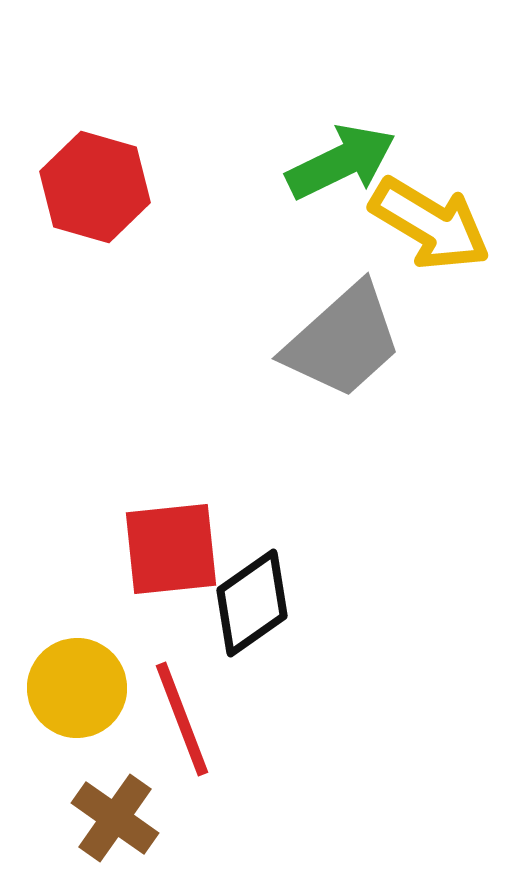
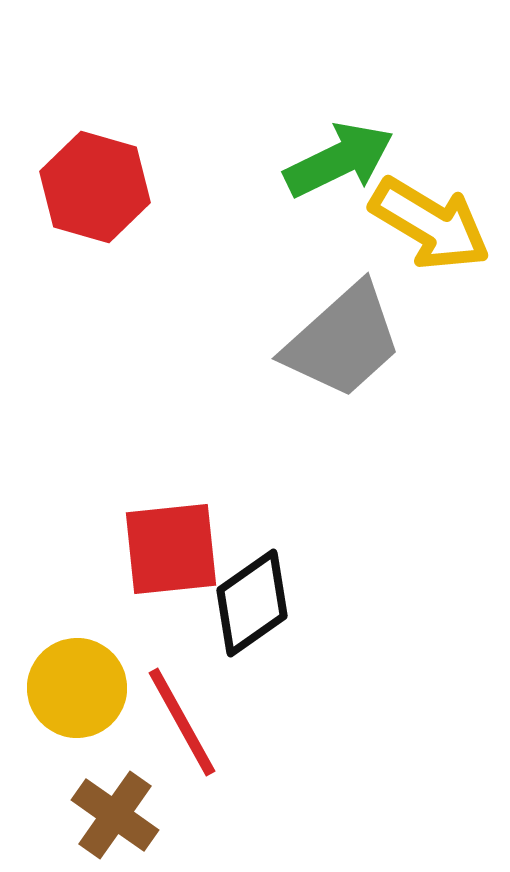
green arrow: moved 2 px left, 2 px up
red line: moved 3 px down; rotated 8 degrees counterclockwise
brown cross: moved 3 px up
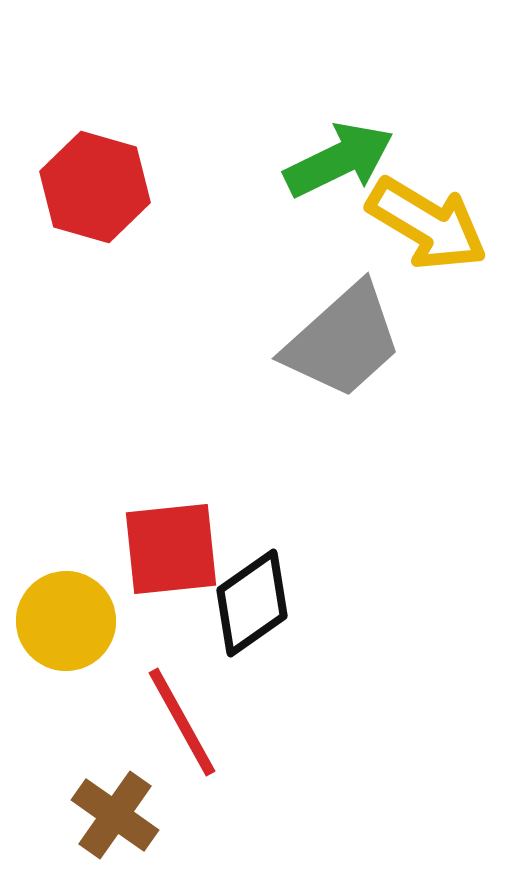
yellow arrow: moved 3 px left
yellow circle: moved 11 px left, 67 px up
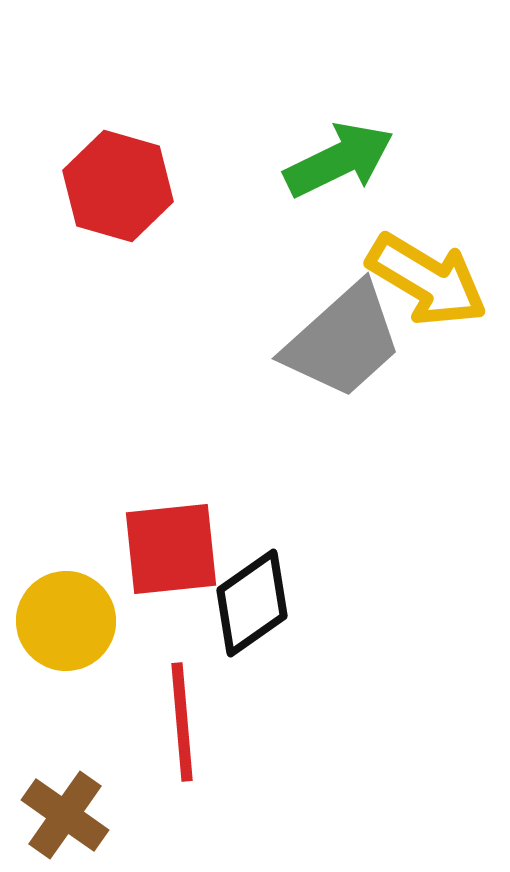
red hexagon: moved 23 px right, 1 px up
yellow arrow: moved 56 px down
red line: rotated 24 degrees clockwise
brown cross: moved 50 px left
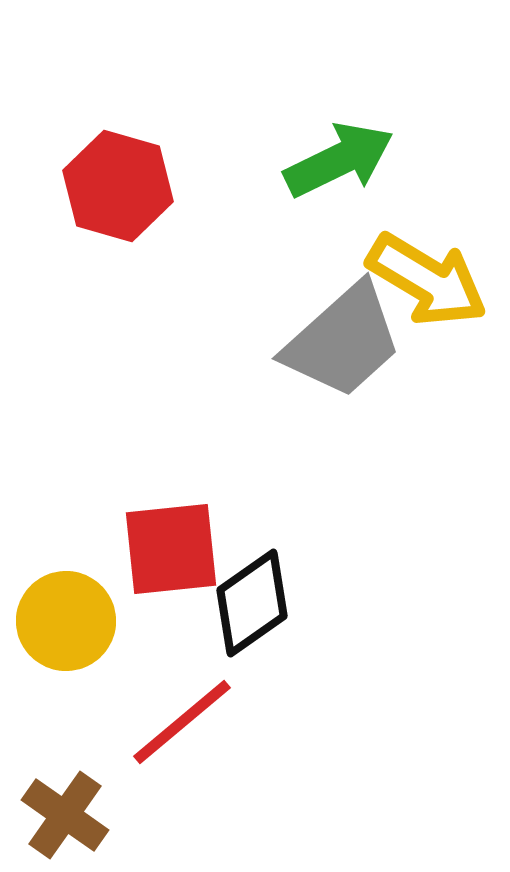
red line: rotated 55 degrees clockwise
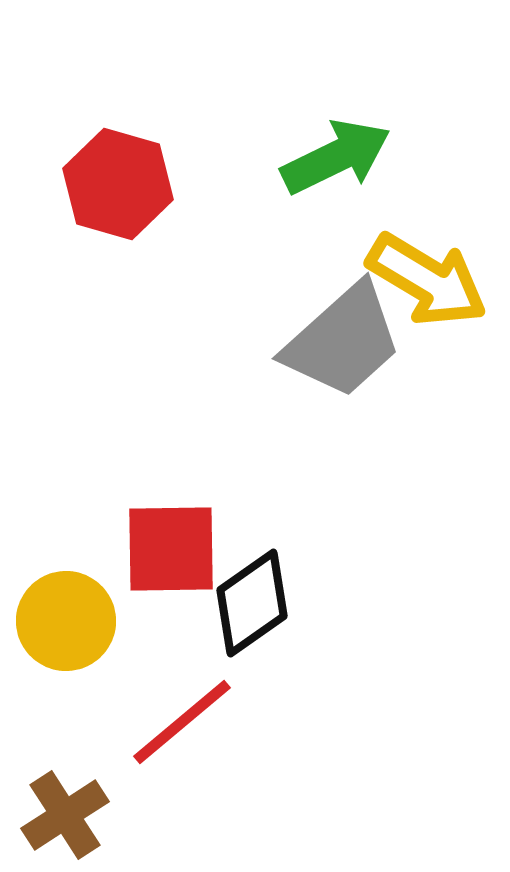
green arrow: moved 3 px left, 3 px up
red hexagon: moved 2 px up
red square: rotated 5 degrees clockwise
brown cross: rotated 22 degrees clockwise
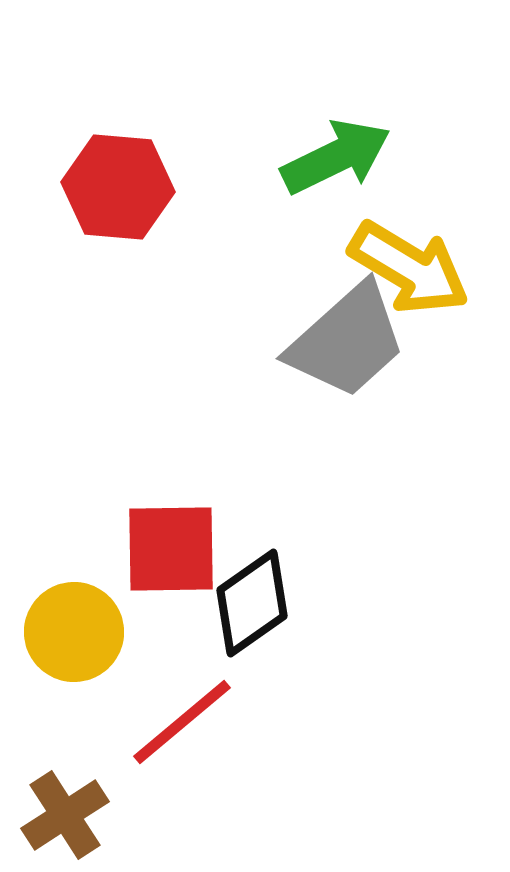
red hexagon: moved 3 px down; rotated 11 degrees counterclockwise
yellow arrow: moved 18 px left, 12 px up
gray trapezoid: moved 4 px right
yellow circle: moved 8 px right, 11 px down
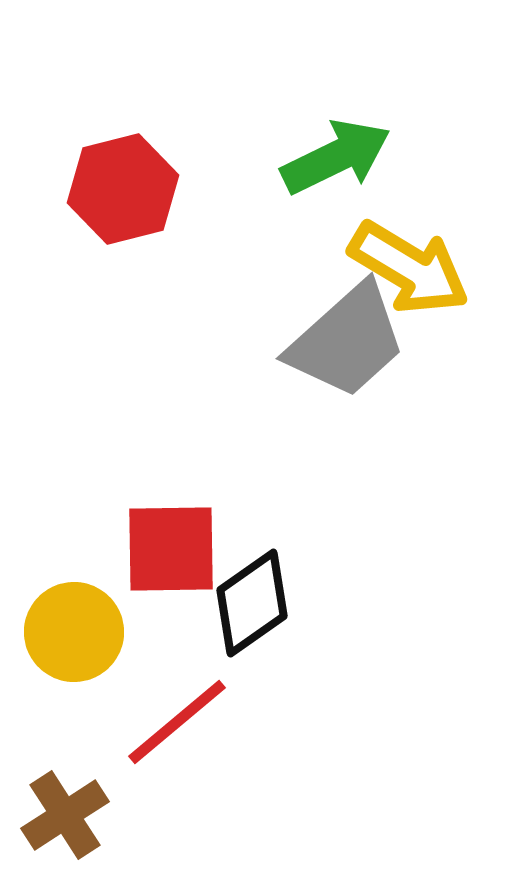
red hexagon: moved 5 px right, 2 px down; rotated 19 degrees counterclockwise
red line: moved 5 px left
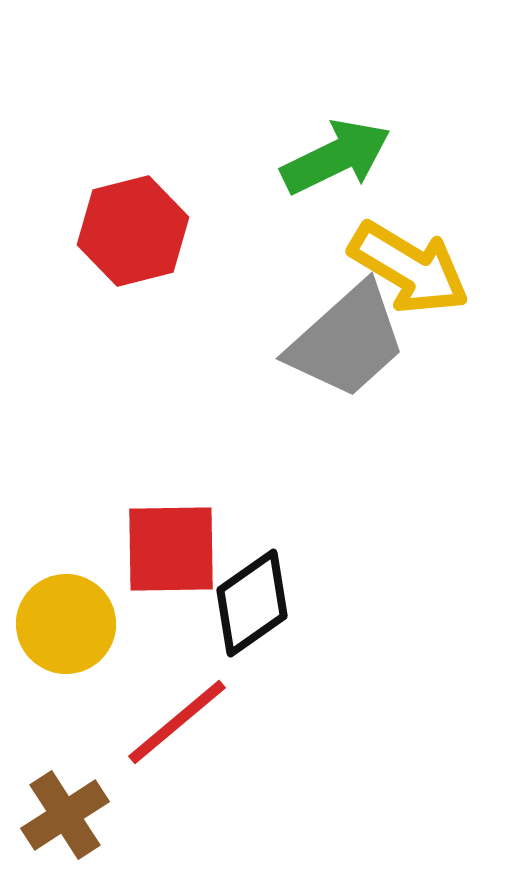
red hexagon: moved 10 px right, 42 px down
yellow circle: moved 8 px left, 8 px up
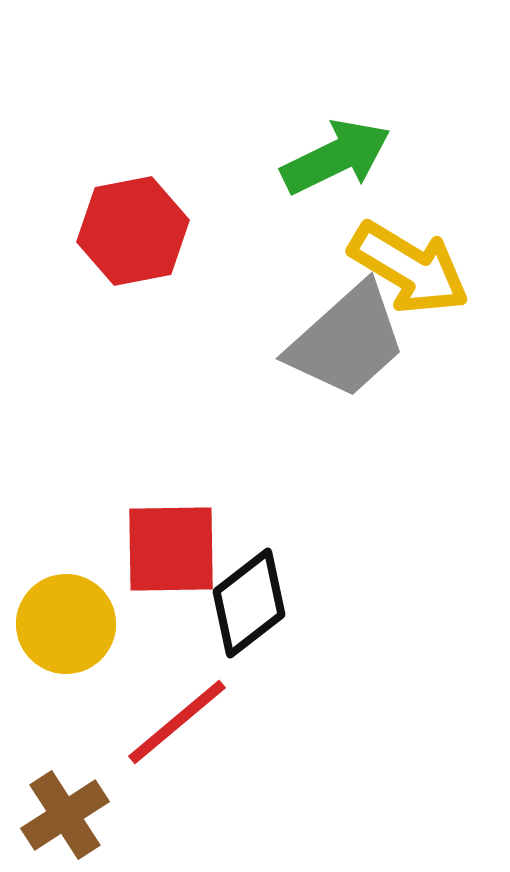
red hexagon: rotated 3 degrees clockwise
black diamond: moved 3 px left; rotated 3 degrees counterclockwise
